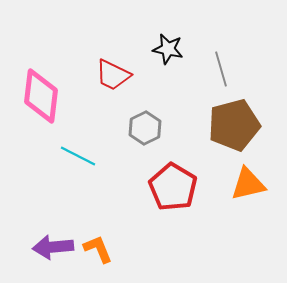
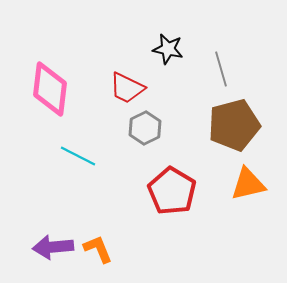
red trapezoid: moved 14 px right, 13 px down
pink diamond: moved 9 px right, 7 px up
red pentagon: moved 1 px left, 4 px down
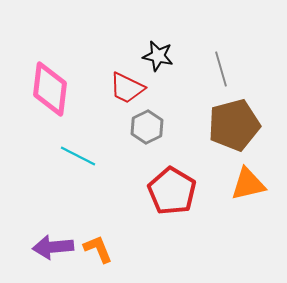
black star: moved 10 px left, 7 px down
gray hexagon: moved 2 px right, 1 px up
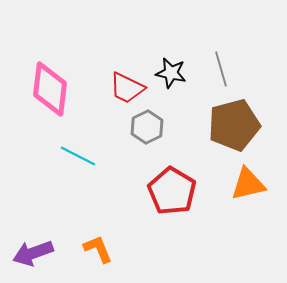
black star: moved 13 px right, 17 px down
purple arrow: moved 20 px left, 6 px down; rotated 15 degrees counterclockwise
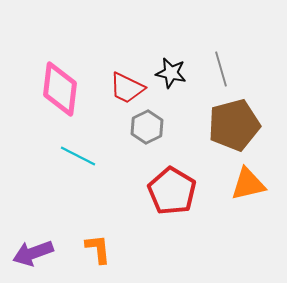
pink diamond: moved 10 px right
orange L-shape: rotated 16 degrees clockwise
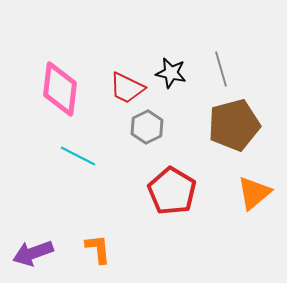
orange triangle: moved 6 px right, 9 px down; rotated 27 degrees counterclockwise
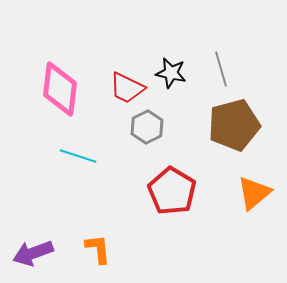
cyan line: rotated 9 degrees counterclockwise
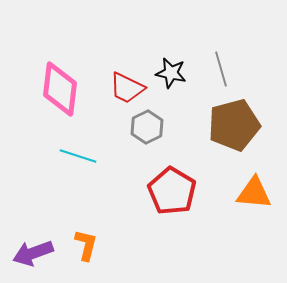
orange triangle: rotated 45 degrees clockwise
orange L-shape: moved 12 px left, 4 px up; rotated 20 degrees clockwise
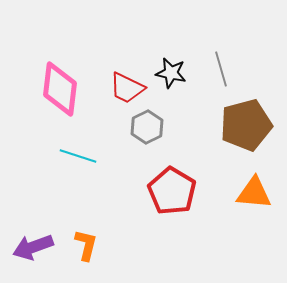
brown pentagon: moved 12 px right
purple arrow: moved 6 px up
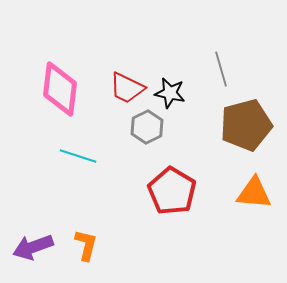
black star: moved 1 px left, 20 px down
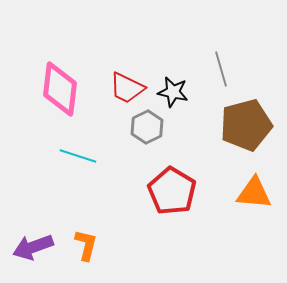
black star: moved 3 px right, 1 px up
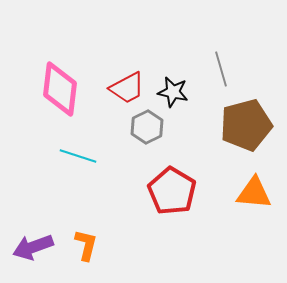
red trapezoid: rotated 54 degrees counterclockwise
